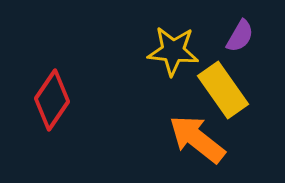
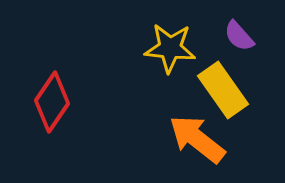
purple semicircle: moved 1 px left; rotated 108 degrees clockwise
yellow star: moved 3 px left, 3 px up
red diamond: moved 2 px down
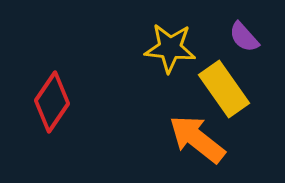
purple semicircle: moved 5 px right, 1 px down
yellow rectangle: moved 1 px right, 1 px up
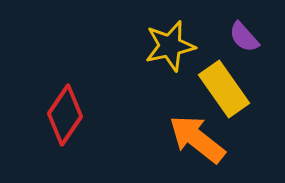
yellow star: moved 2 px up; rotated 18 degrees counterclockwise
red diamond: moved 13 px right, 13 px down
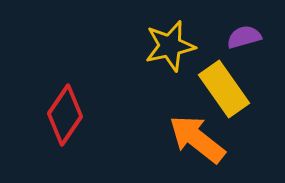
purple semicircle: rotated 116 degrees clockwise
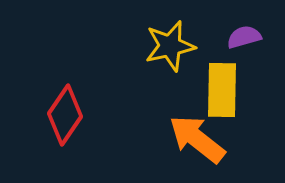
yellow rectangle: moved 2 px left, 1 px down; rotated 36 degrees clockwise
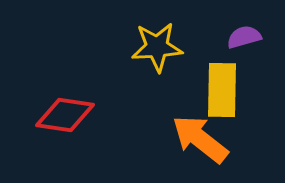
yellow star: moved 13 px left, 1 px down; rotated 9 degrees clockwise
red diamond: rotated 64 degrees clockwise
orange arrow: moved 3 px right
